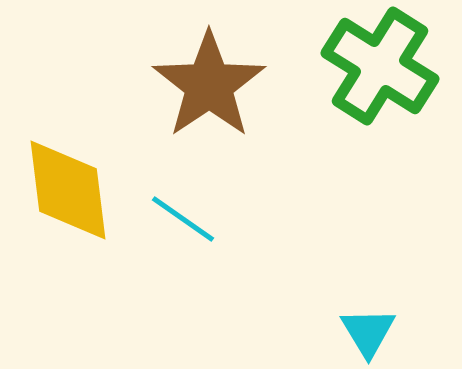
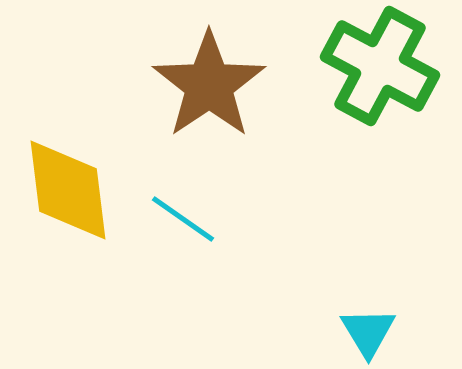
green cross: rotated 4 degrees counterclockwise
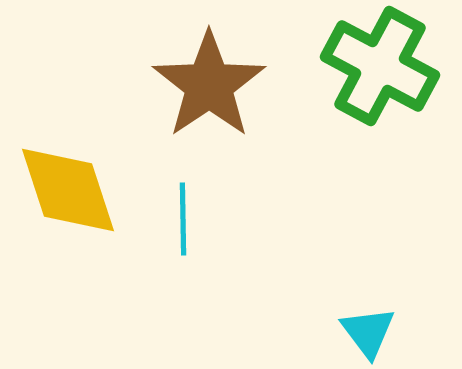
yellow diamond: rotated 11 degrees counterclockwise
cyan line: rotated 54 degrees clockwise
cyan triangle: rotated 6 degrees counterclockwise
